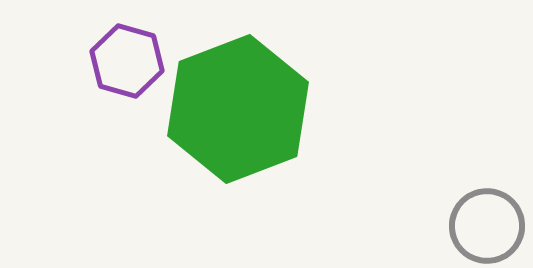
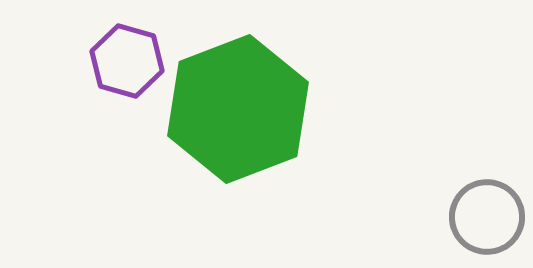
gray circle: moved 9 px up
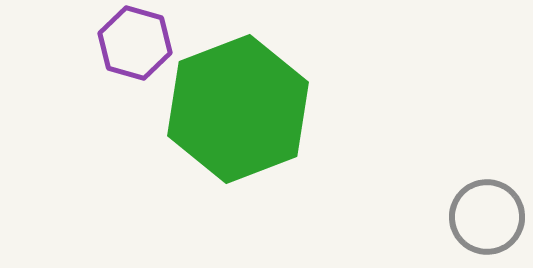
purple hexagon: moved 8 px right, 18 px up
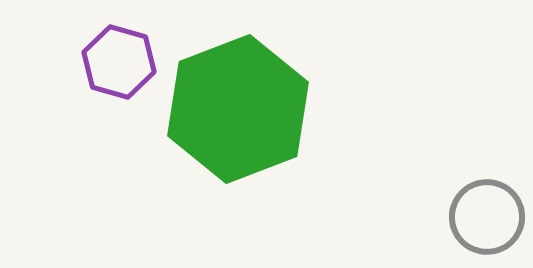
purple hexagon: moved 16 px left, 19 px down
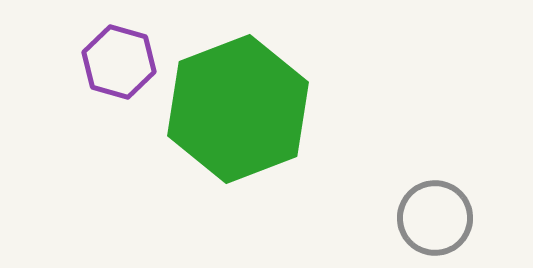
gray circle: moved 52 px left, 1 px down
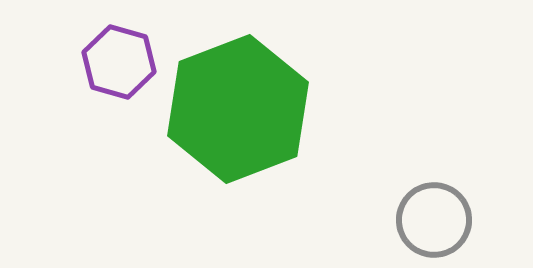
gray circle: moved 1 px left, 2 px down
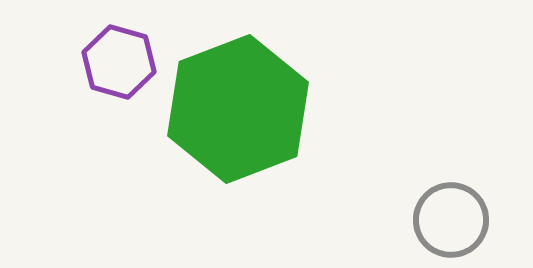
gray circle: moved 17 px right
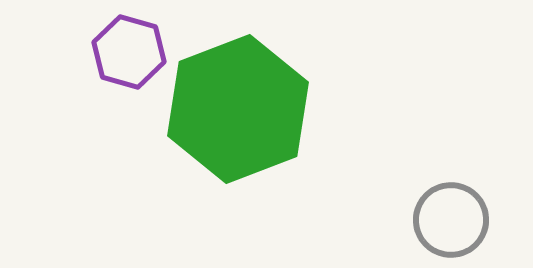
purple hexagon: moved 10 px right, 10 px up
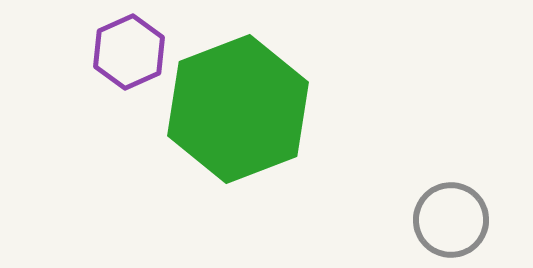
purple hexagon: rotated 20 degrees clockwise
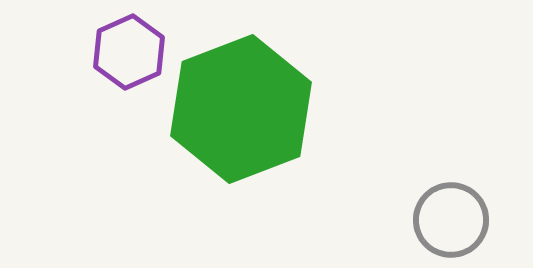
green hexagon: moved 3 px right
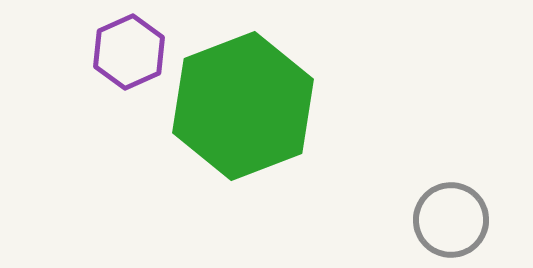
green hexagon: moved 2 px right, 3 px up
